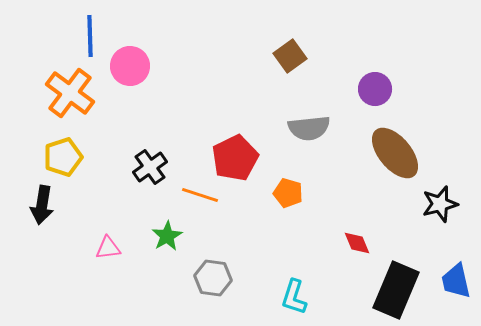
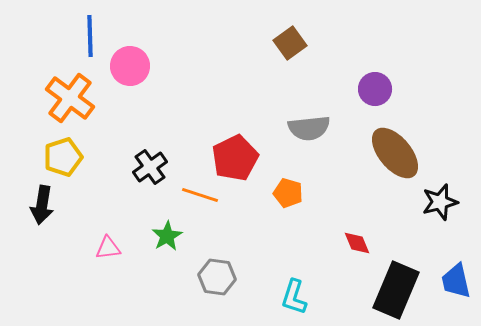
brown square: moved 13 px up
orange cross: moved 5 px down
black star: moved 2 px up
gray hexagon: moved 4 px right, 1 px up
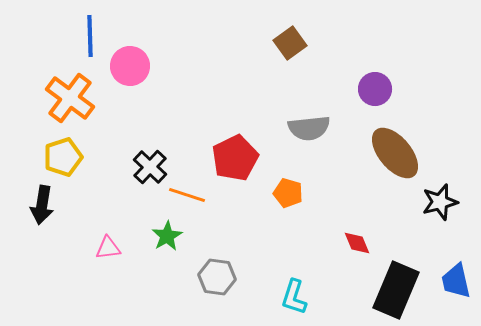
black cross: rotated 12 degrees counterclockwise
orange line: moved 13 px left
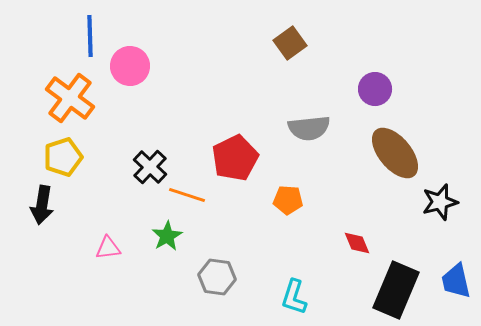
orange pentagon: moved 7 px down; rotated 12 degrees counterclockwise
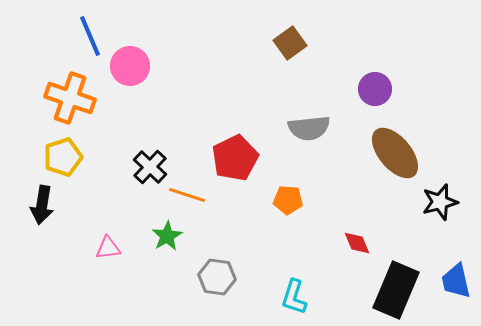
blue line: rotated 21 degrees counterclockwise
orange cross: rotated 18 degrees counterclockwise
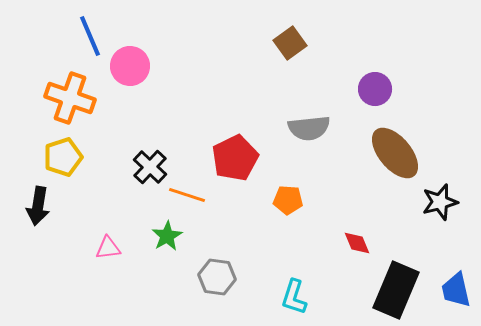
black arrow: moved 4 px left, 1 px down
blue trapezoid: moved 9 px down
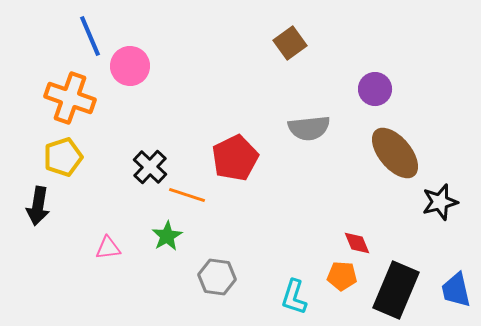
orange pentagon: moved 54 px right, 76 px down
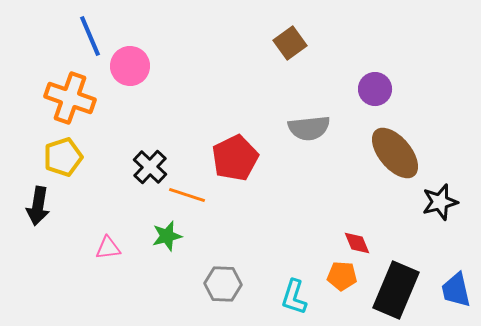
green star: rotated 16 degrees clockwise
gray hexagon: moved 6 px right, 7 px down; rotated 6 degrees counterclockwise
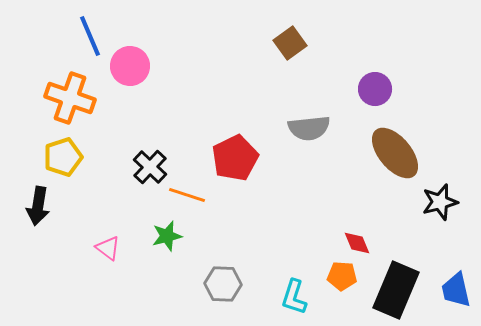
pink triangle: rotated 44 degrees clockwise
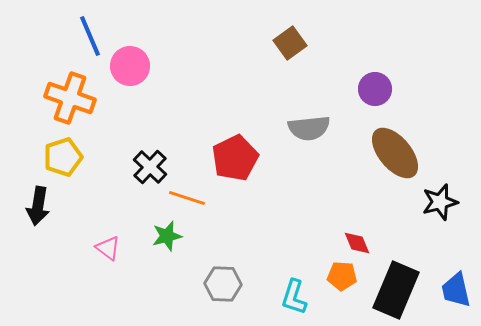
orange line: moved 3 px down
